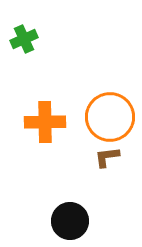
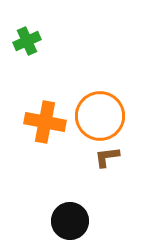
green cross: moved 3 px right, 2 px down
orange circle: moved 10 px left, 1 px up
orange cross: rotated 12 degrees clockwise
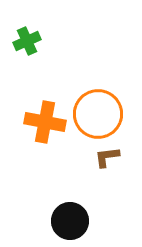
orange circle: moved 2 px left, 2 px up
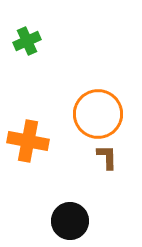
orange cross: moved 17 px left, 19 px down
brown L-shape: rotated 96 degrees clockwise
